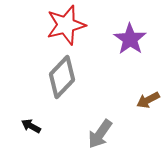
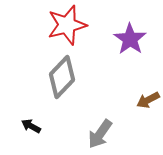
red star: moved 1 px right
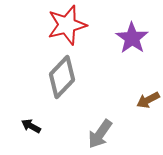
purple star: moved 2 px right, 1 px up
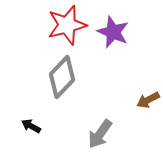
purple star: moved 19 px left, 6 px up; rotated 12 degrees counterclockwise
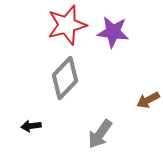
purple star: rotated 16 degrees counterclockwise
gray diamond: moved 3 px right, 1 px down
black arrow: rotated 36 degrees counterclockwise
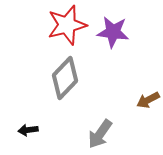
black arrow: moved 3 px left, 4 px down
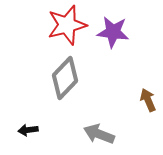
brown arrow: rotated 95 degrees clockwise
gray arrow: moved 1 px left; rotated 76 degrees clockwise
